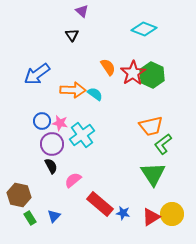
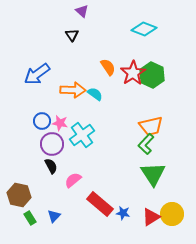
green L-shape: moved 17 px left; rotated 10 degrees counterclockwise
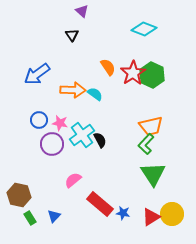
blue circle: moved 3 px left, 1 px up
black semicircle: moved 49 px right, 26 px up
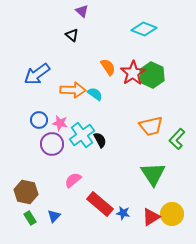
black triangle: rotated 16 degrees counterclockwise
green L-shape: moved 31 px right, 5 px up
brown hexagon: moved 7 px right, 3 px up
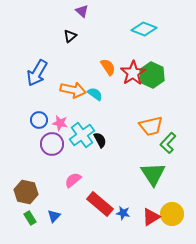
black triangle: moved 2 px left, 1 px down; rotated 40 degrees clockwise
blue arrow: moved 1 px up; rotated 24 degrees counterclockwise
orange arrow: rotated 10 degrees clockwise
green L-shape: moved 9 px left, 4 px down
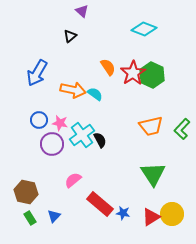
green L-shape: moved 14 px right, 14 px up
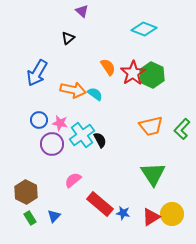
black triangle: moved 2 px left, 2 px down
brown hexagon: rotated 15 degrees clockwise
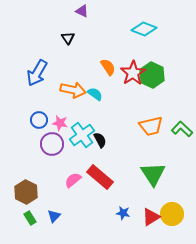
purple triangle: rotated 16 degrees counterclockwise
black triangle: rotated 24 degrees counterclockwise
green L-shape: rotated 90 degrees clockwise
red rectangle: moved 27 px up
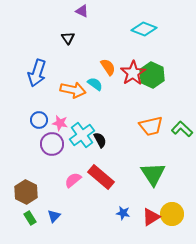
blue arrow: rotated 12 degrees counterclockwise
cyan semicircle: moved 10 px up
red rectangle: moved 1 px right
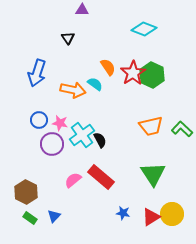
purple triangle: moved 1 px up; rotated 24 degrees counterclockwise
green rectangle: rotated 24 degrees counterclockwise
